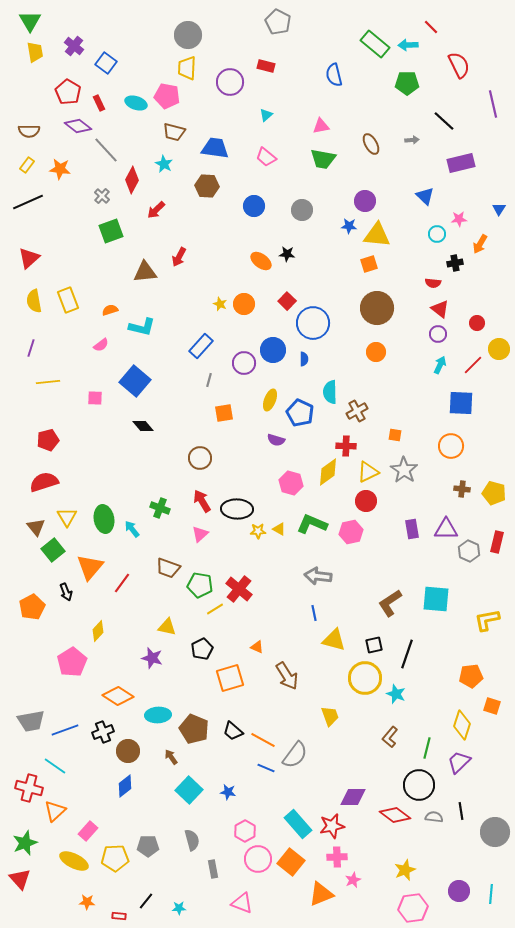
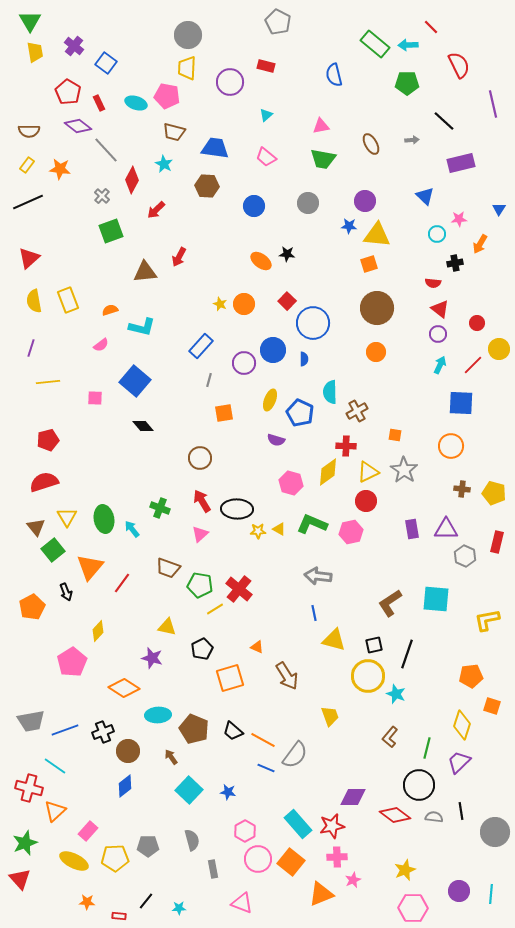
gray circle at (302, 210): moved 6 px right, 7 px up
gray hexagon at (469, 551): moved 4 px left, 5 px down
yellow circle at (365, 678): moved 3 px right, 2 px up
orange diamond at (118, 696): moved 6 px right, 8 px up
pink hexagon at (413, 908): rotated 8 degrees clockwise
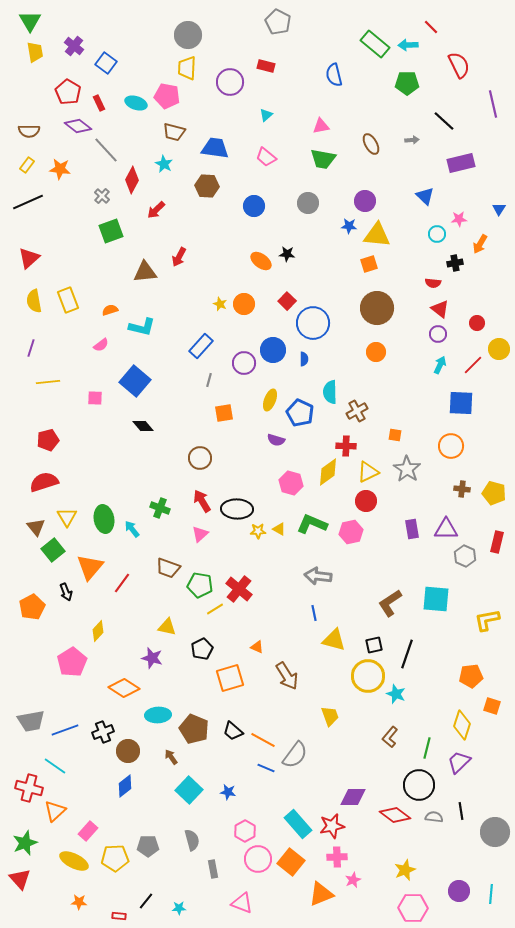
gray star at (404, 470): moved 3 px right, 1 px up
orange star at (87, 902): moved 8 px left
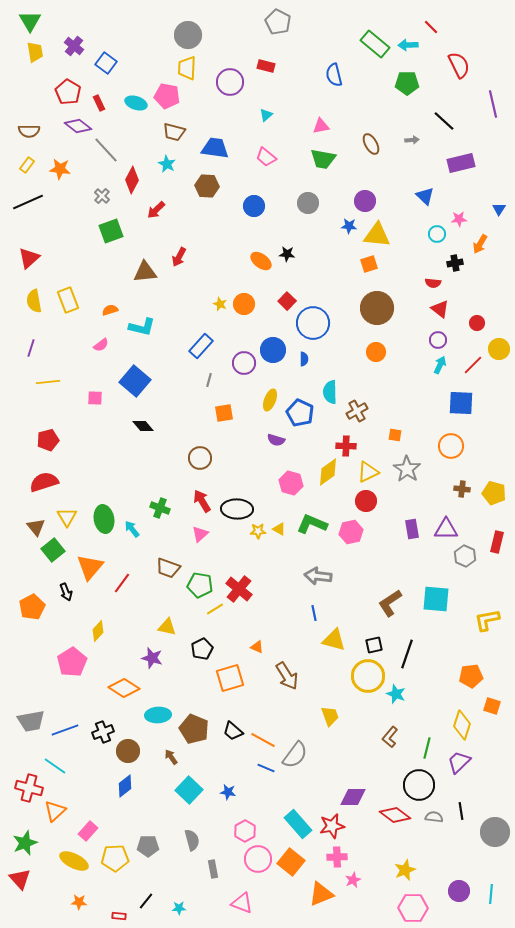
cyan star at (164, 164): moved 3 px right
purple circle at (438, 334): moved 6 px down
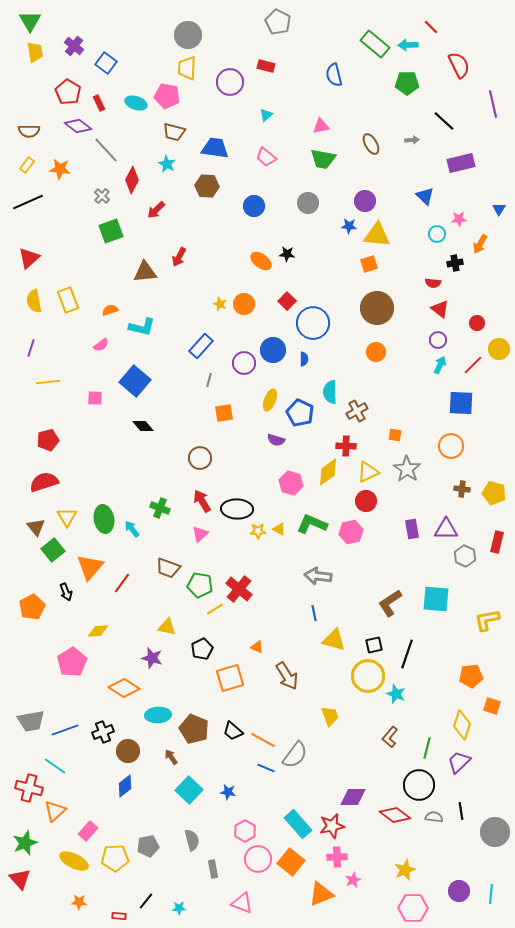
yellow diamond at (98, 631): rotated 45 degrees clockwise
gray pentagon at (148, 846): rotated 10 degrees counterclockwise
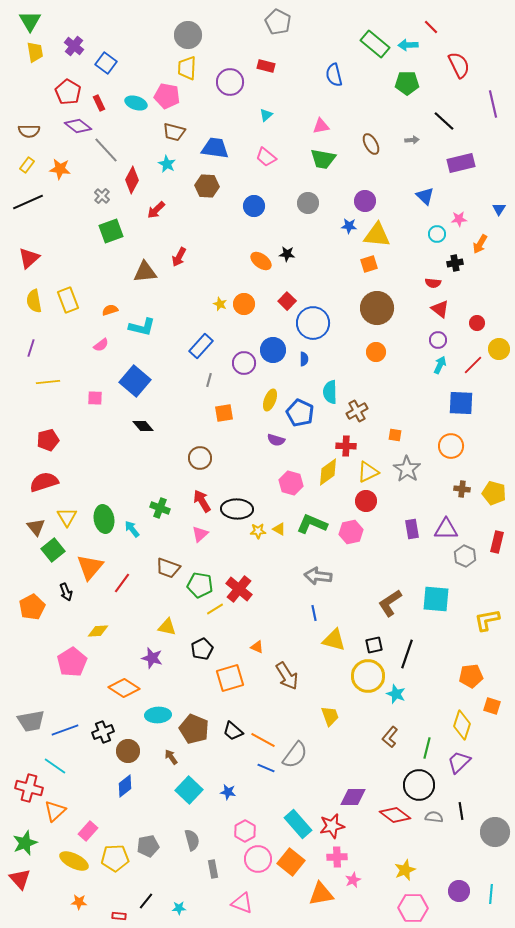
orange triangle at (321, 894): rotated 12 degrees clockwise
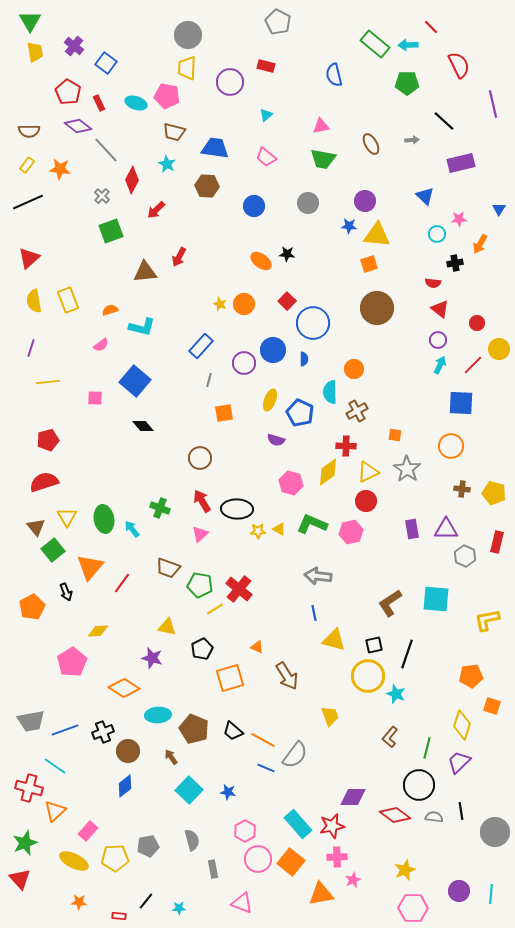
orange circle at (376, 352): moved 22 px left, 17 px down
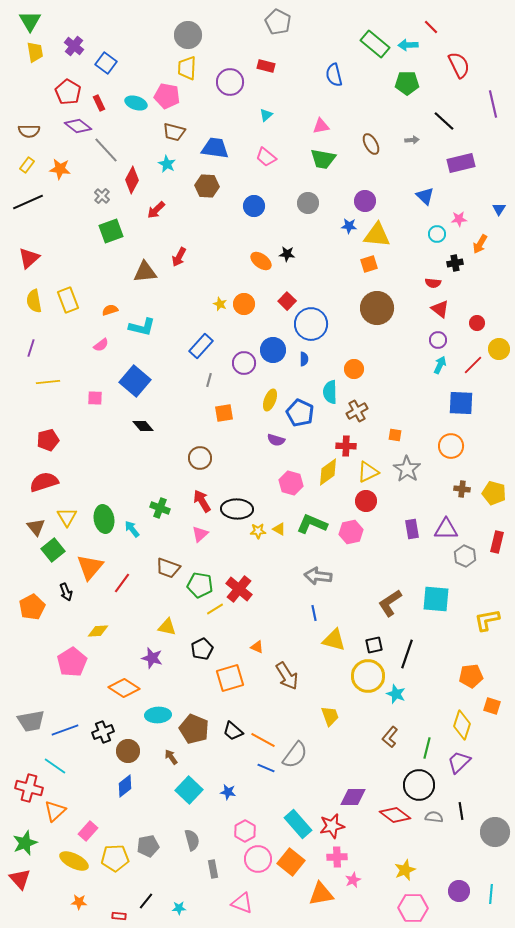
blue circle at (313, 323): moved 2 px left, 1 px down
